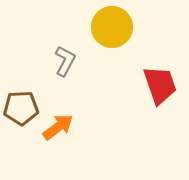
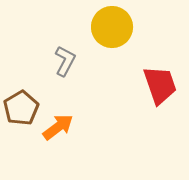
brown pentagon: rotated 28 degrees counterclockwise
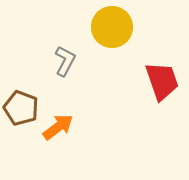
red trapezoid: moved 2 px right, 4 px up
brown pentagon: rotated 20 degrees counterclockwise
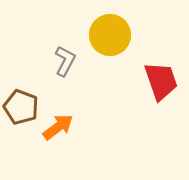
yellow circle: moved 2 px left, 8 px down
red trapezoid: moved 1 px left
brown pentagon: moved 1 px up
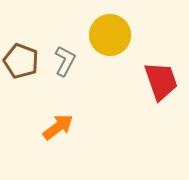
brown pentagon: moved 46 px up
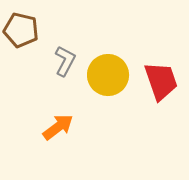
yellow circle: moved 2 px left, 40 px down
brown pentagon: moved 31 px up; rotated 8 degrees counterclockwise
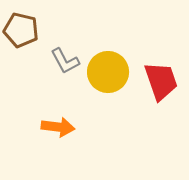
gray L-shape: rotated 124 degrees clockwise
yellow circle: moved 3 px up
orange arrow: rotated 44 degrees clockwise
